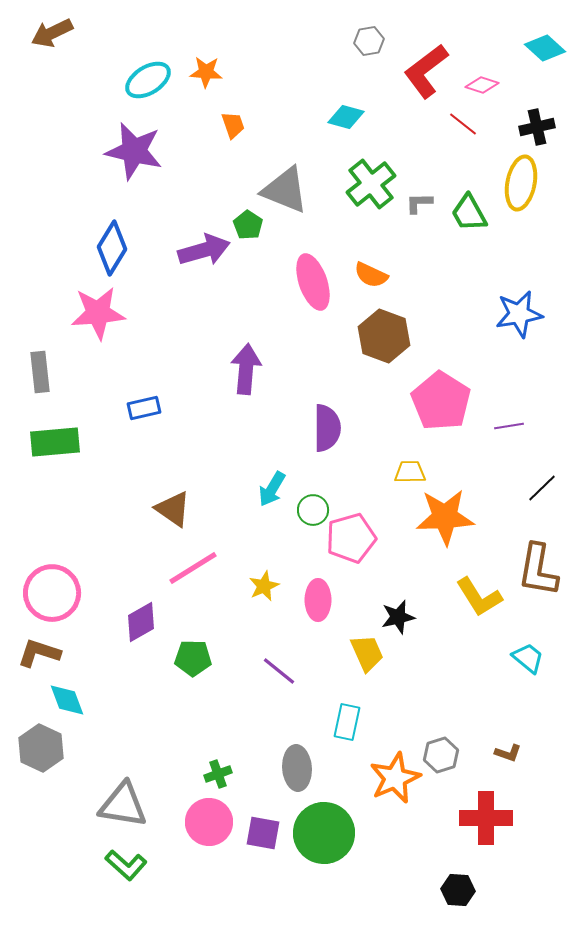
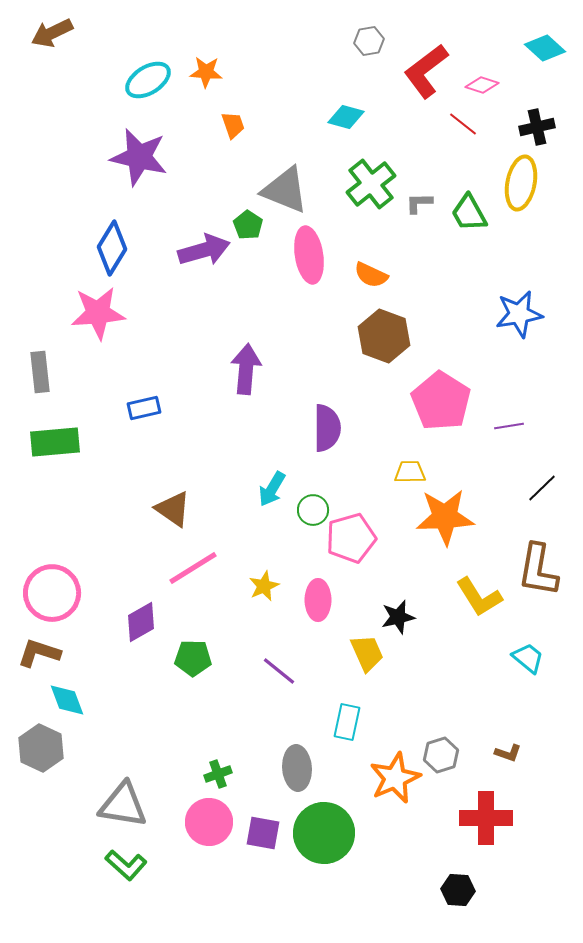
purple star at (134, 151): moved 5 px right, 6 px down
pink ellipse at (313, 282): moved 4 px left, 27 px up; rotated 10 degrees clockwise
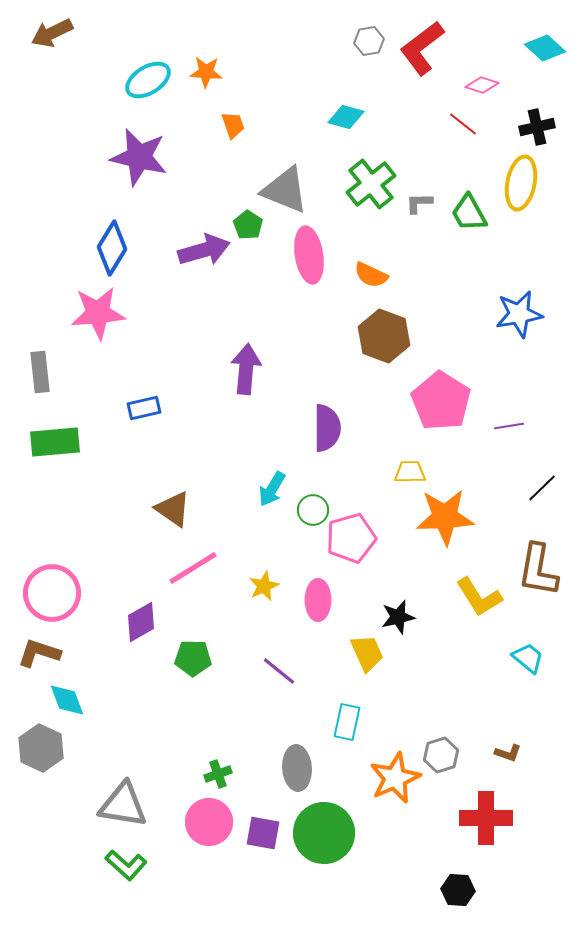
red L-shape at (426, 71): moved 4 px left, 23 px up
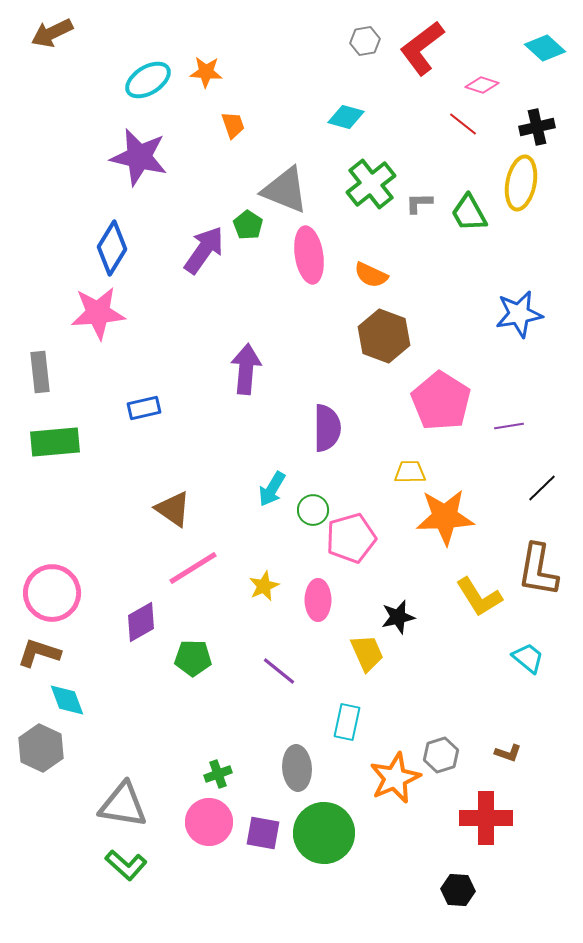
gray hexagon at (369, 41): moved 4 px left
purple arrow at (204, 250): rotated 39 degrees counterclockwise
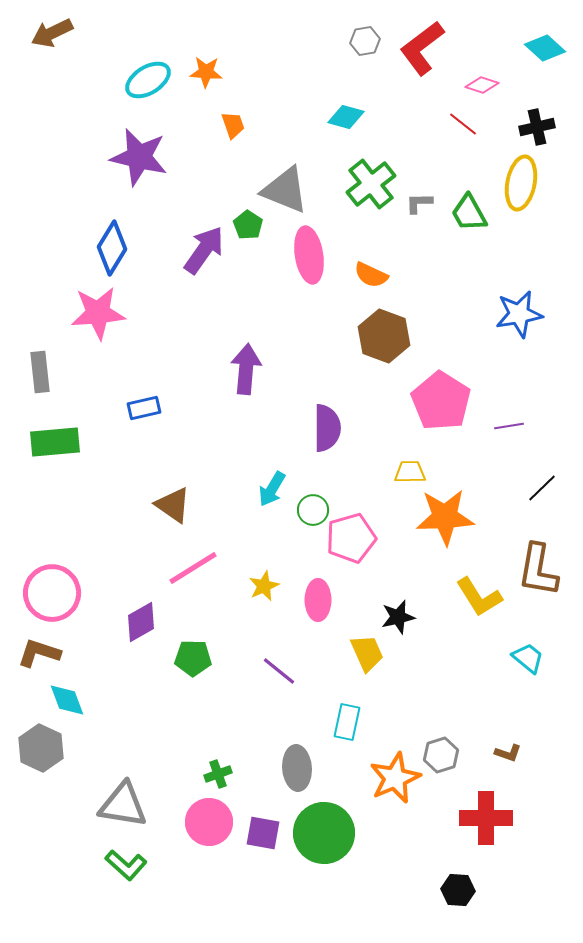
brown triangle at (173, 509): moved 4 px up
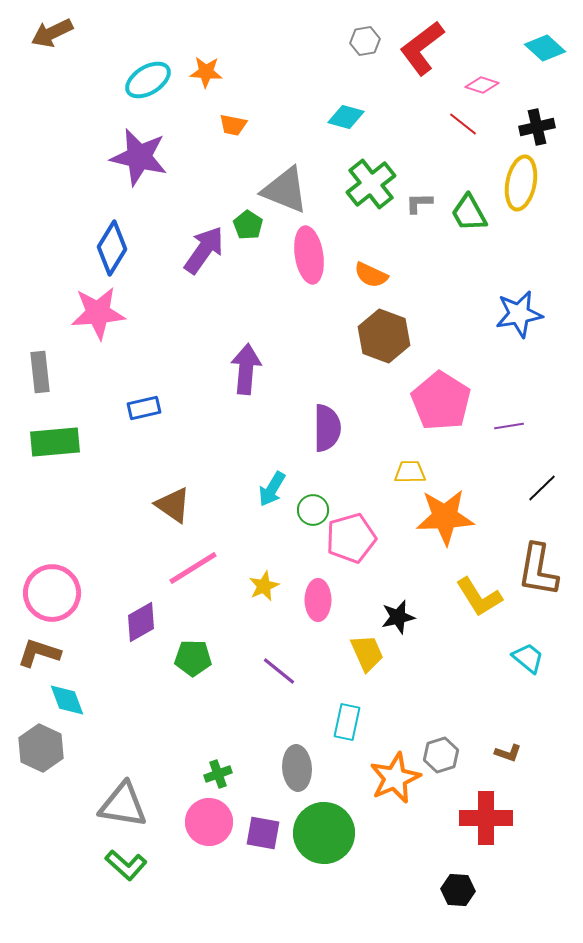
orange trapezoid at (233, 125): rotated 120 degrees clockwise
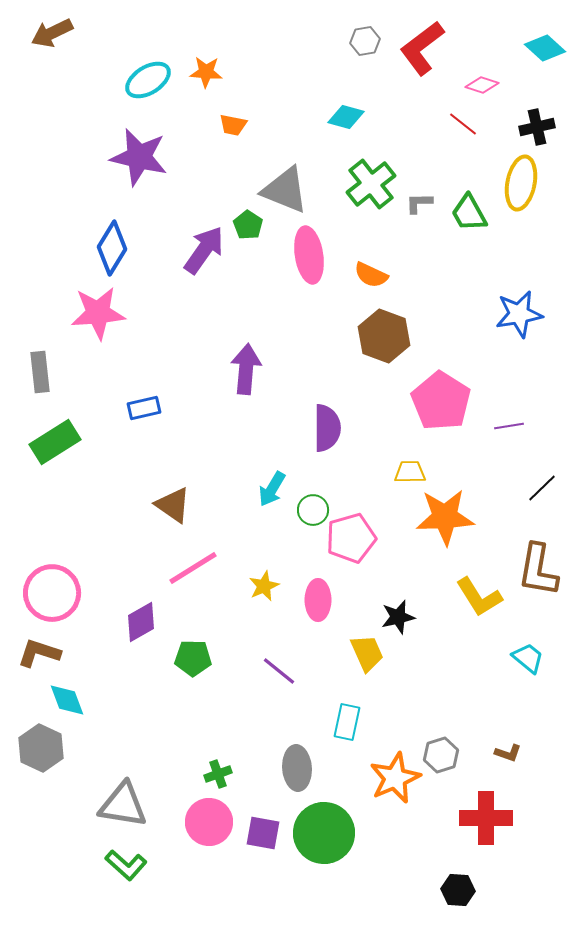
green rectangle at (55, 442): rotated 27 degrees counterclockwise
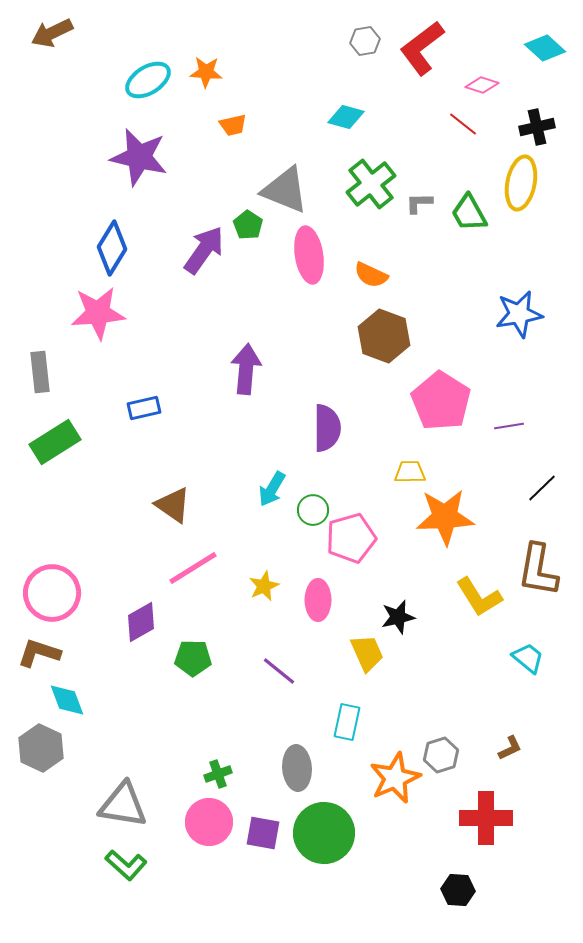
orange trapezoid at (233, 125): rotated 24 degrees counterclockwise
brown L-shape at (508, 753): moved 2 px right, 5 px up; rotated 44 degrees counterclockwise
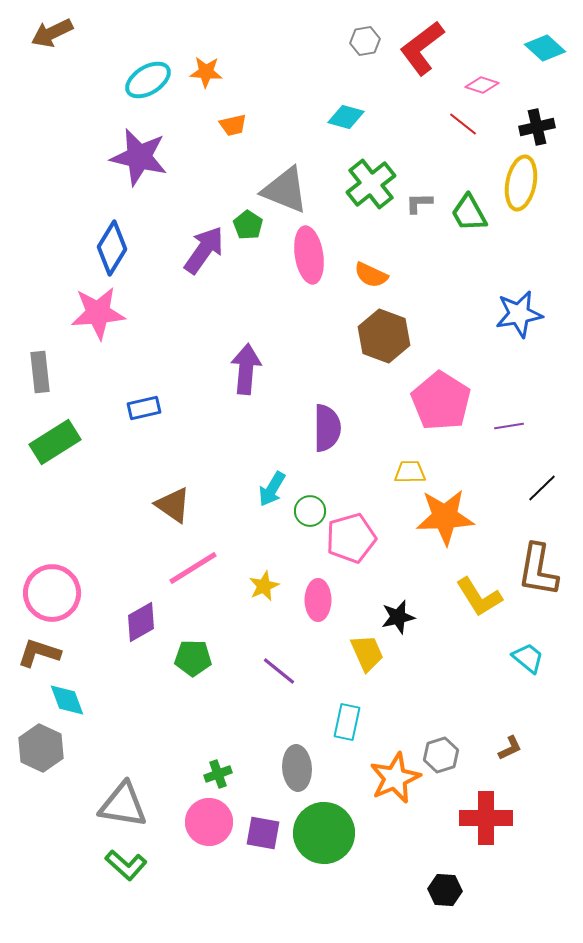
green circle at (313, 510): moved 3 px left, 1 px down
black hexagon at (458, 890): moved 13 px left
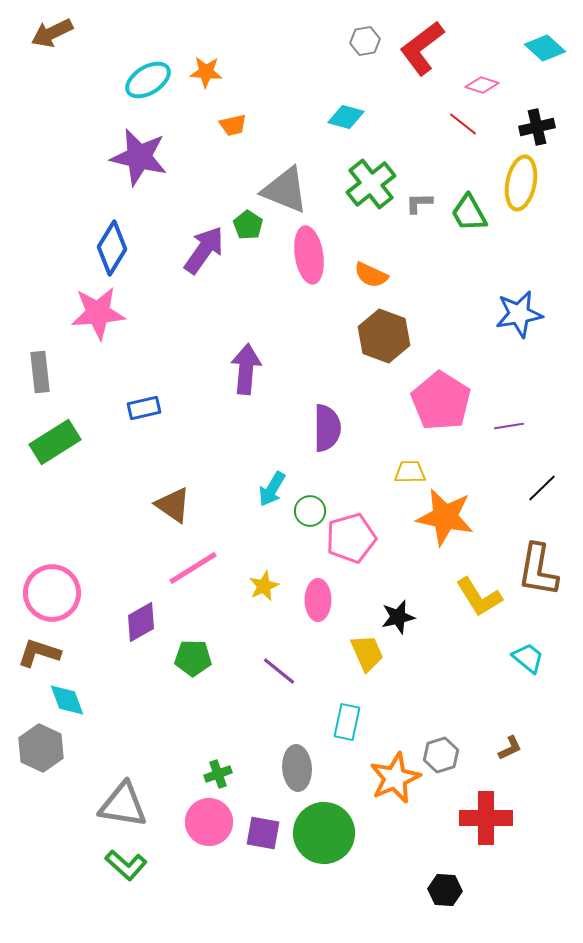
orange star at (445, 517): rotated 14 degrees clockwise
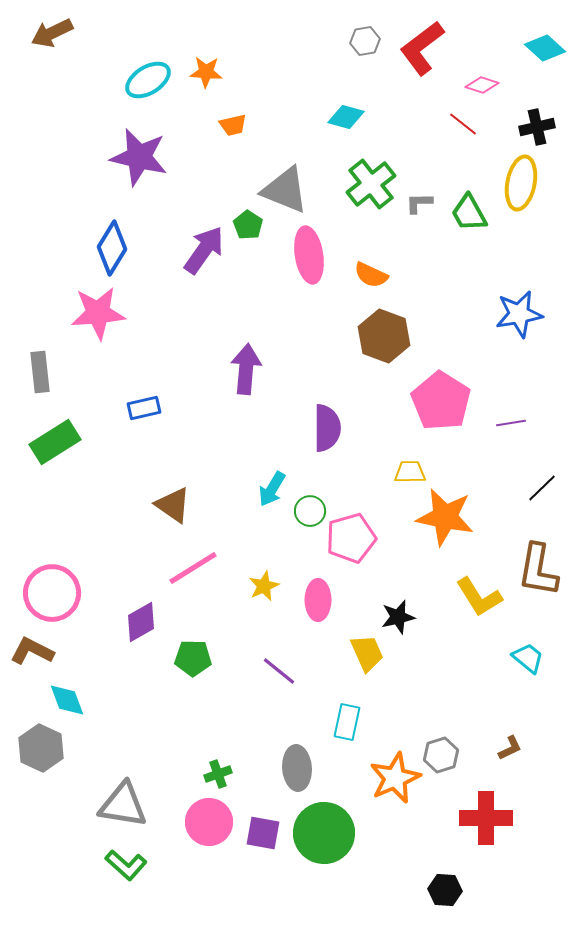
purple line at (509, 426): moved 2 px right, 3 px up
brown L-shape at (39, 653): moved 7 px left, 2 px up; rotated 9 degrees clockwise
